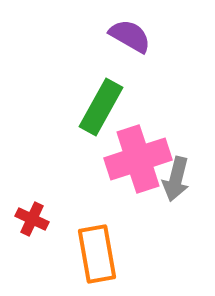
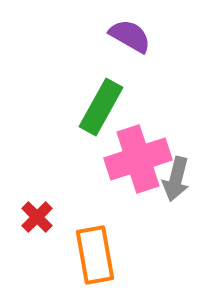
red cross: moved 5 px right, 2 px up; rotated 20 degrees clockwise
orange rectangle: moved 2 px left, 1 px down
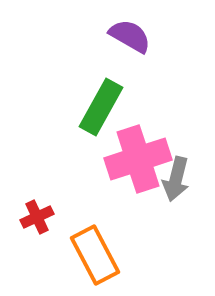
red cross: rotated 20 degrees clockwise
orange rectangle: rotated 18 degrees counterclockwise
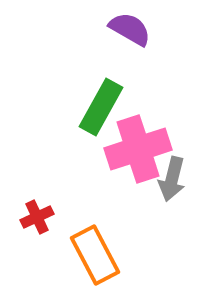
purple semicircle: moved 7 px up
pink cross: moved 10 px up
gray arrow: moved 4 px left
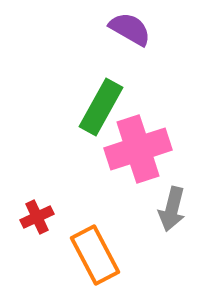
gray arrow: moved 30 px down
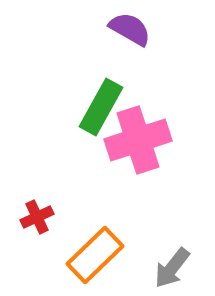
pink cross: moved 9 px up
gray arrow: moved 59 px down; rotated 24 degrees clockwise
orange rectangle: rotated 74 degrees clockwise
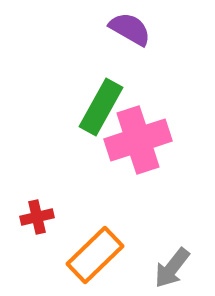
red cross: rotated 12 degrees clockwise
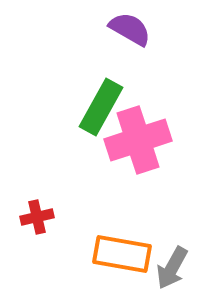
orange rectangle: moved 27 px right, 1 px up; rotated 54 degrees clockwise
gray arrow: rotated 9 degrees counterclockwise
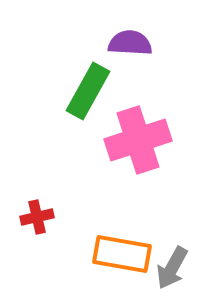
purple semicircle: moved 14 px down; rotated 27 degrees counterclockwise
green rectangle: moved 13 px left, 16 px up
